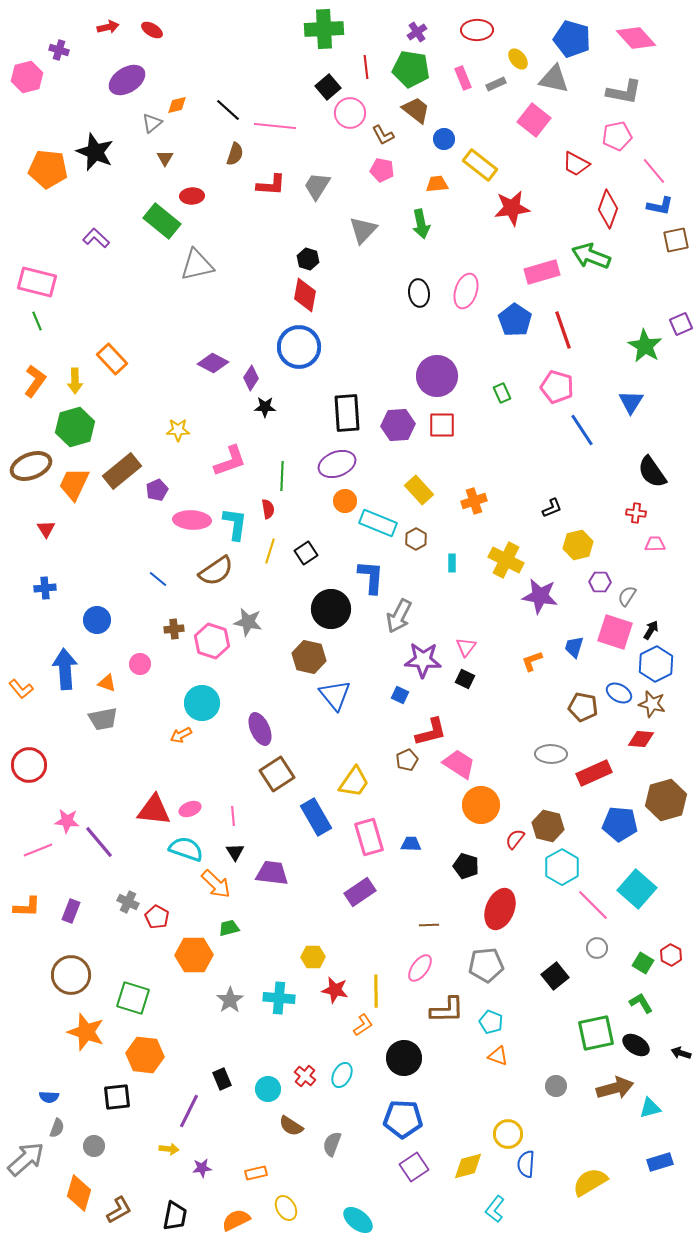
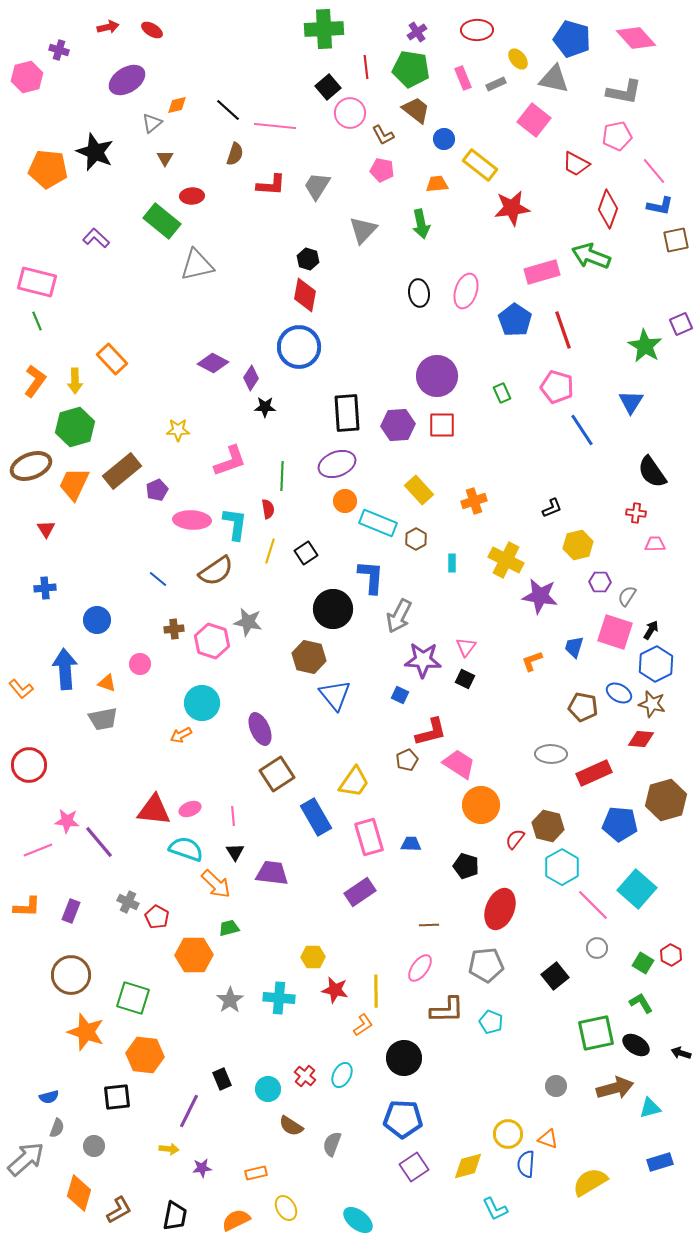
black circle at (331, 609): moved 2 px right
orange triangle at (498, 1056): moved 50 px right, 83 px down
blue semicircle at (49, 1097): rotated 18 degrees counterclockwise
cyan L-shape at (495, 1209): rotated 64 degrees counterclockwise
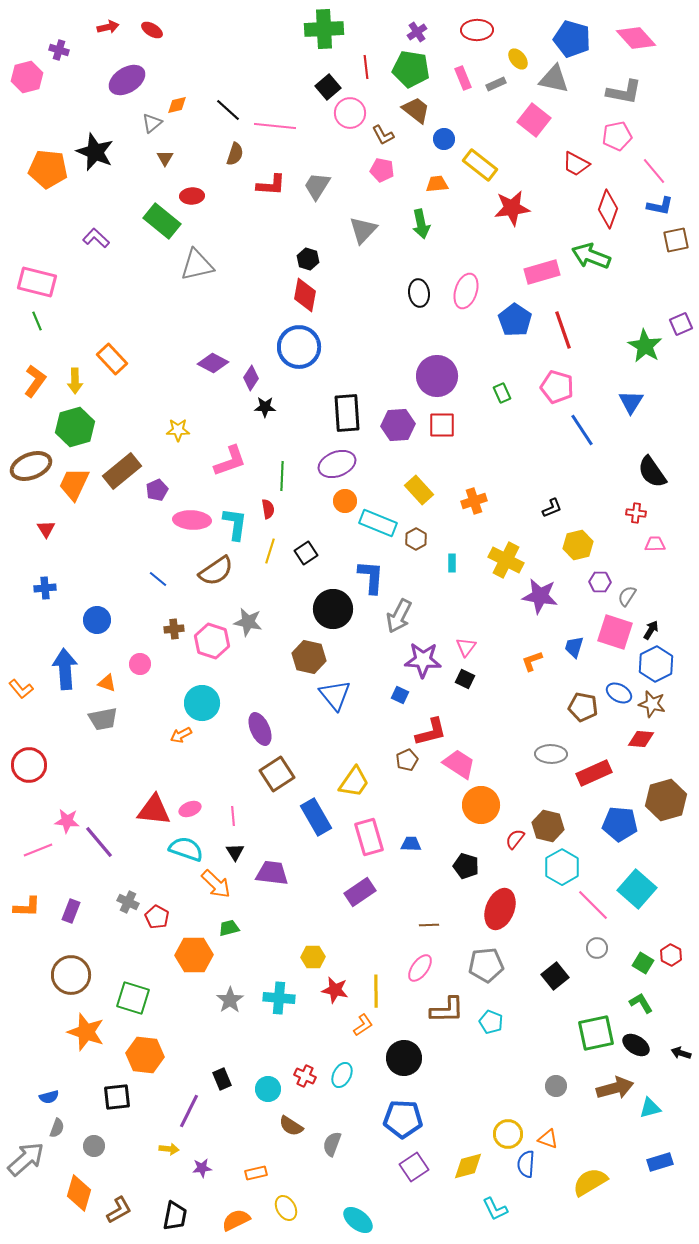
red cross at (305, 1076): rotated 15 degrees counterclockwise
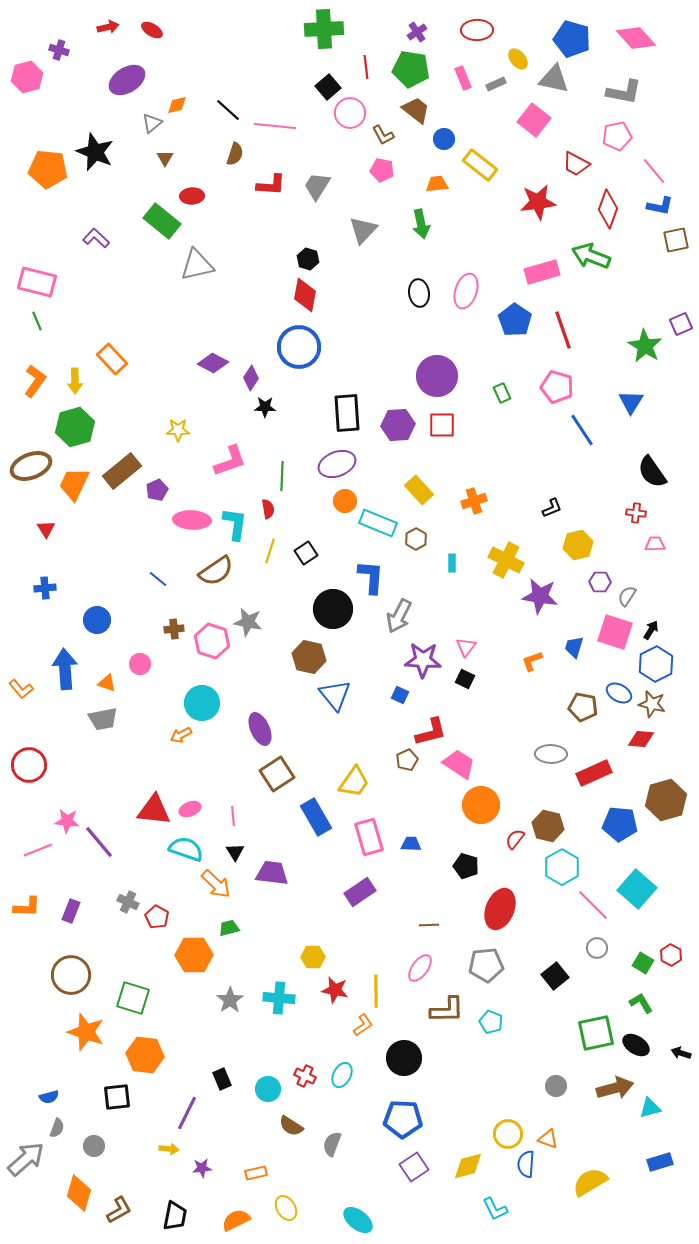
red star at (512, 208): moved 26 px right, 6 px up
purple line at (189, 1111): moved 2 px left, 2 px down
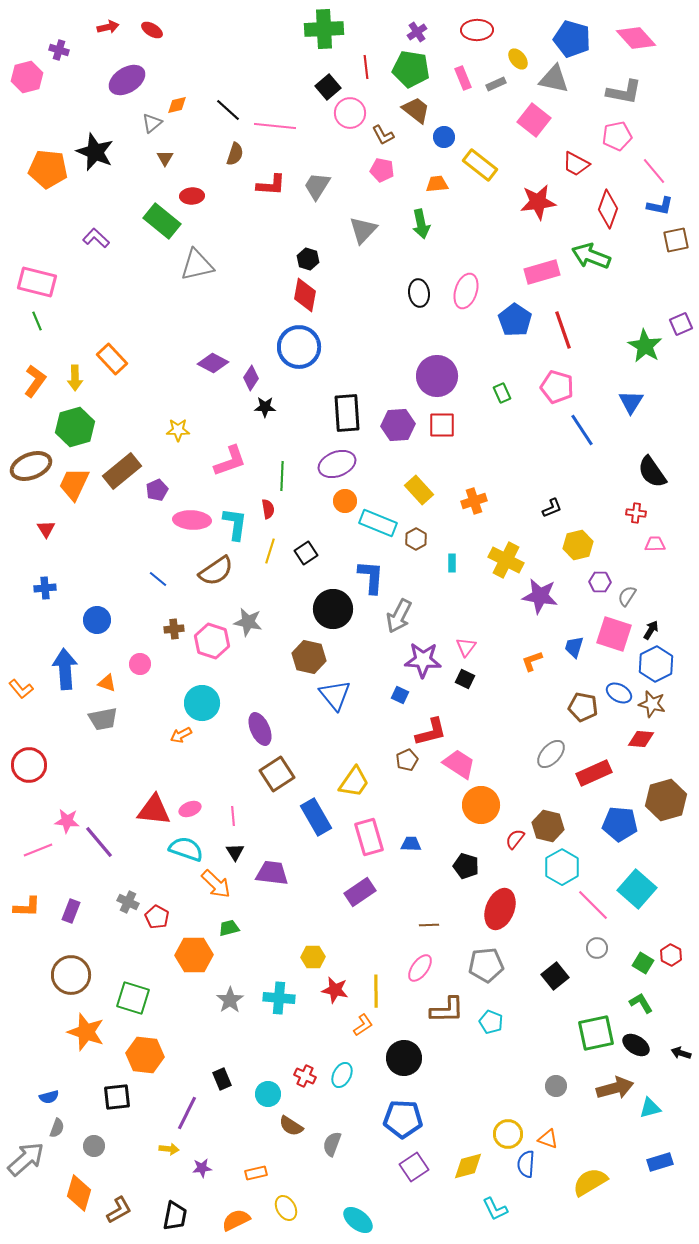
blue circle at (444, 139): moved 2 px up
yellow arrow at (75, 381): moved 3 px up
pink square at (615, 632): moved 1 px left, 2 px down
gray ellipse at (551, 754): rotated 48 degrees counterclockwise
cyan circle at (268, 1089): moved 5 px down
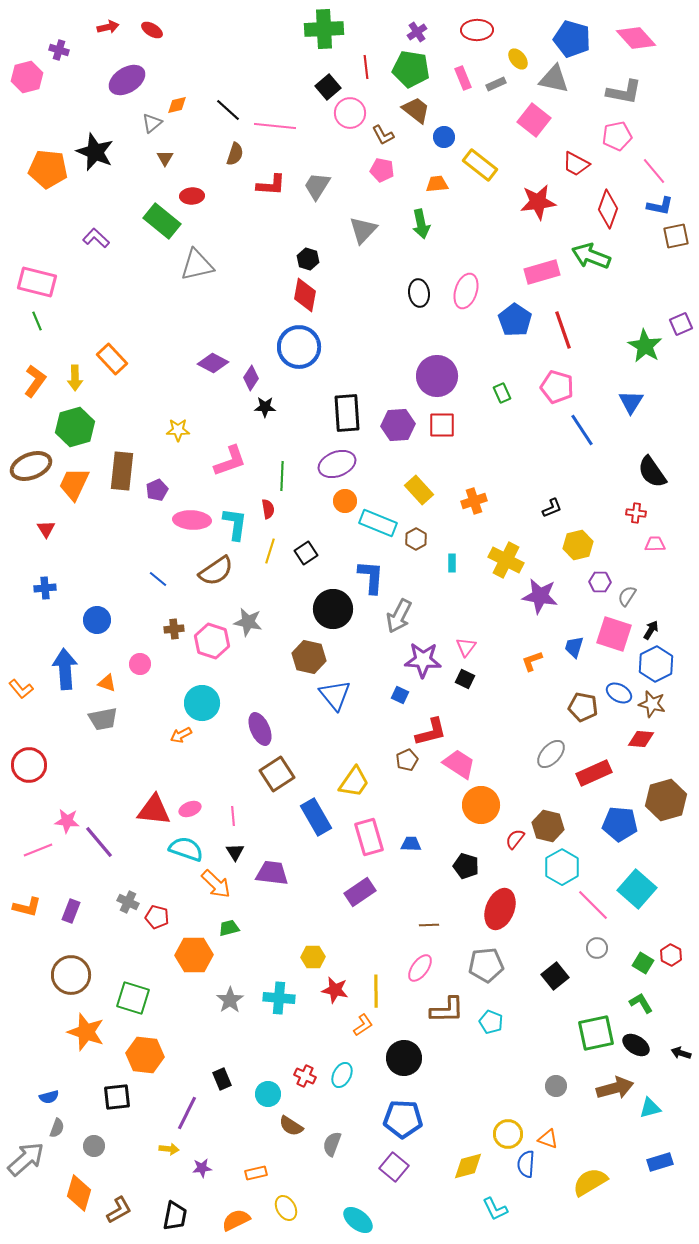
brown square at (676, 240): moved 4 px up
brown rectangle at (122, 471): rotated 45 degrees counterclockwise
orange L-shape at (27, 907): rotated 12 degrees clockwise
red pentagon at (157, 917): rotated 15 degrees counterclockwise
purple square at (414, 1167): moved 20 px left; rotated 16 degrees counterclockwise
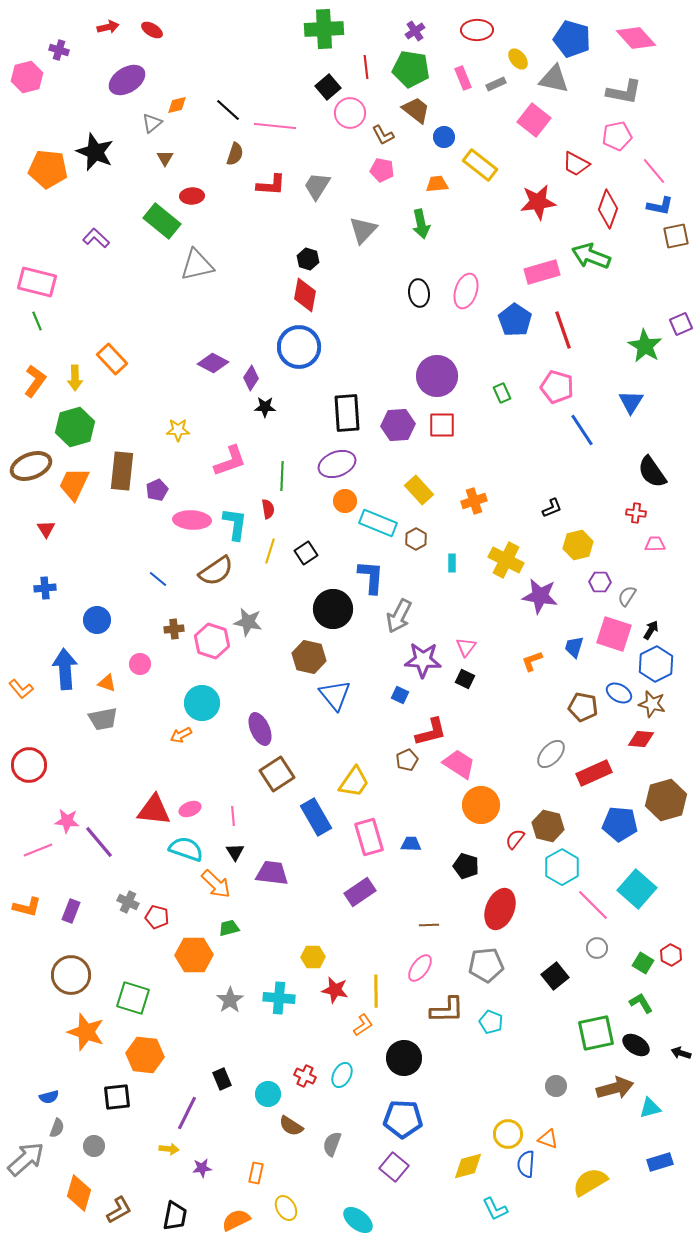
purple cross at (417, 32): moved 2 px left, 1 px up
orange rectangle at (256, 1173): rotated 65 degrees counterclockwise
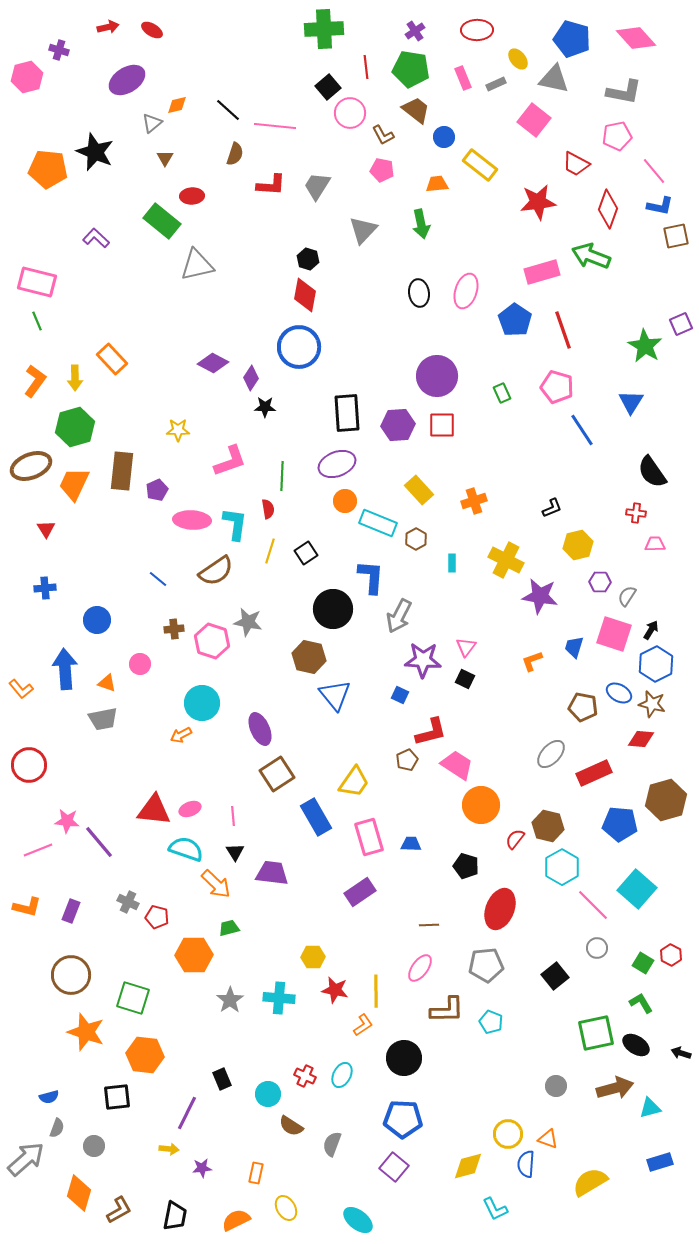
pink trapezoid at (459, 764): moved 2 px left, 1 px down
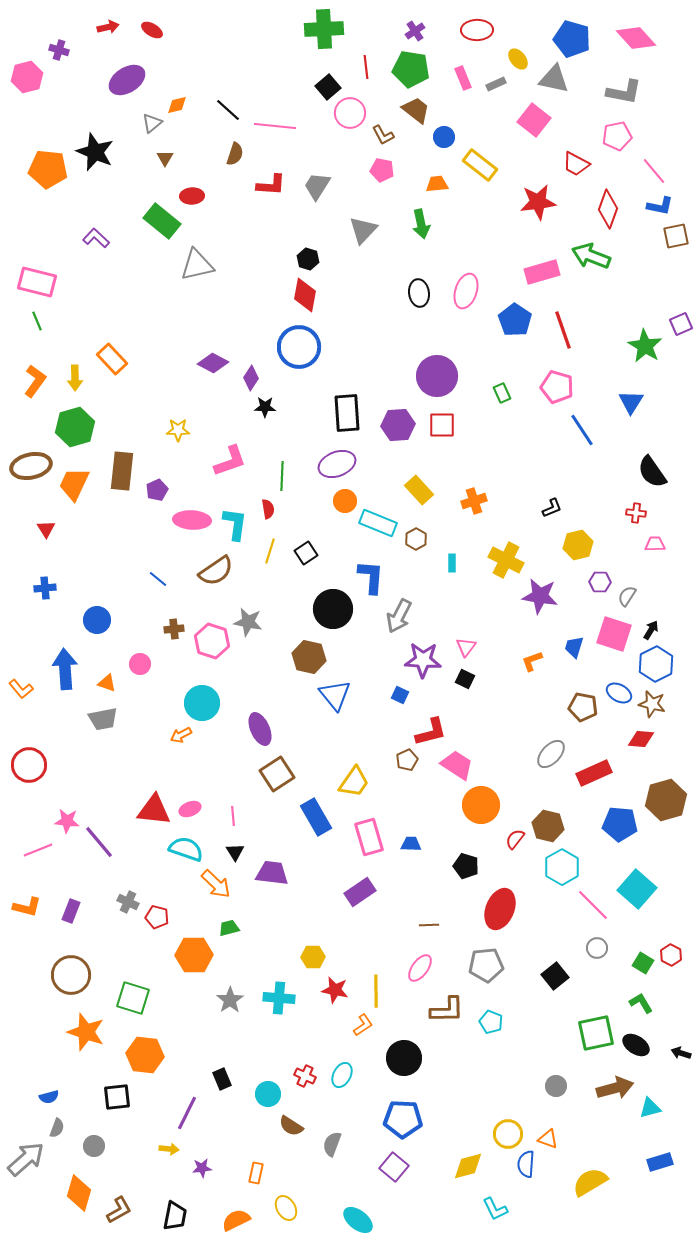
brown ellipse at (31, 466): rotated 9 degrees clockwise
